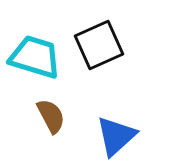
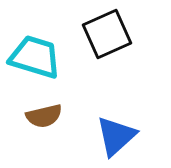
black square: moved 8 px right, 11 px up
brown semicircle: moved 7 px left; rotated 105 degrees clockwise
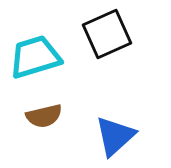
cyan trapezoid: rotated 34 degrees counterclockwise
blue triangle: moved 1 px left
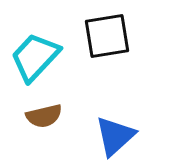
black square: moved 2 px down; rotated 15 degrees clockwise
cyan trapezoid: rotated 30 degrees counterclockwise
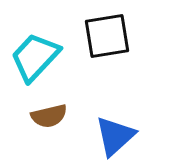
brown semicircle: moved 5 px right
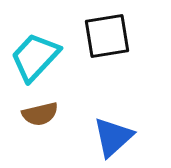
brown semicircle: moved 9 px left, 2 px up
blue triangle: moved 2 px left, 1 px down
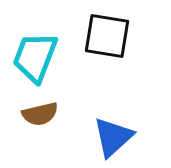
black square: rotated 18 degrees clockwise
cyan trapezoid: rotated 22 degrees counterclockwise
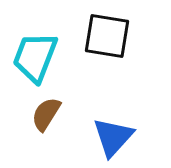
brown semicircle: moved 6 px right; rotated 135 degrees clockwise
blue triangle: rotated 6 degrees counterclockwise
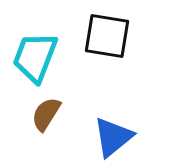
blue triangle: rotated 9 degrees clockwise
